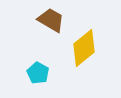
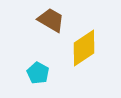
yellow diamond: rotated 6 degrees clockwise
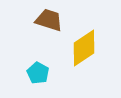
brown trapezoid: moved 2 px left; rotated 12 degrees counterclockwise
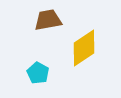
brown trapezoid: moved 1 px left; rotated 28 degrees counterclockwise
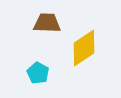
brown trapezoid: moved 1 px left, 3 px down; rotated 12 degrees clockwise
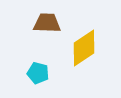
cyan pentagon: rotated 15 degrees counterclockwise
